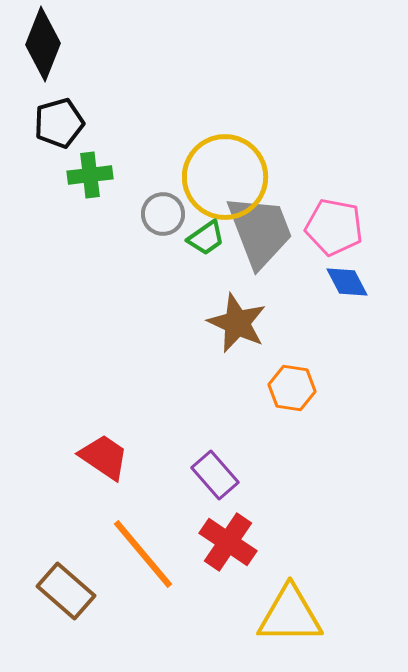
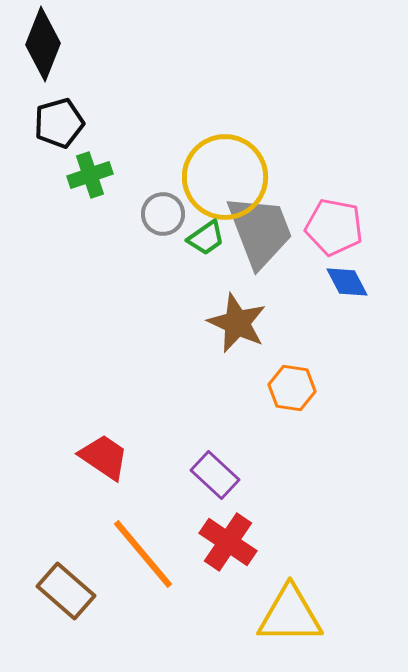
green cross: rotated 12 degrees counterclockwise
purple rectangle: rotated 6 degrees counterclockwise
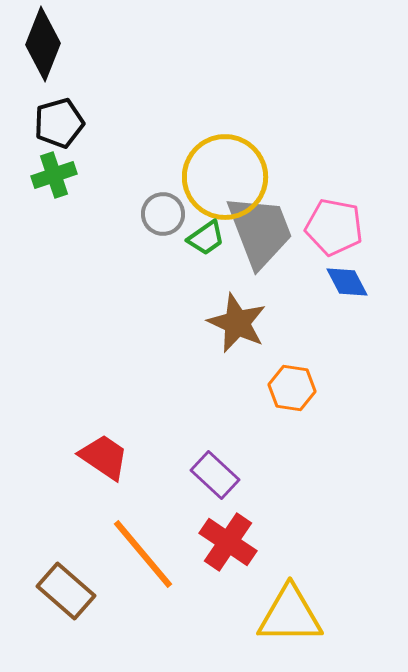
green cross: moved 36 px left
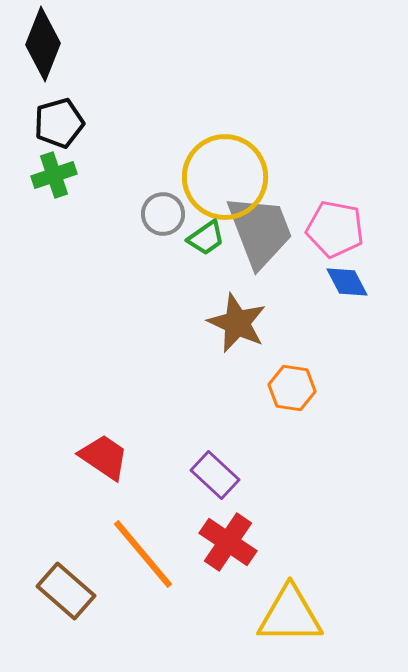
pink pentagon: moved 1 px right, 2 px down
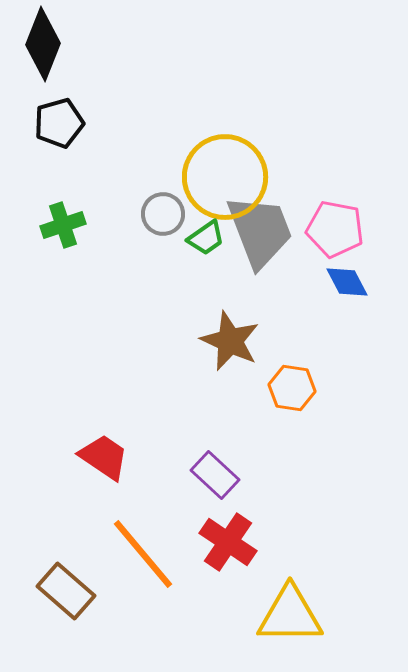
green cross: moved 9 px right, 50 px down
brown star: moved 7 px left, 18 px down
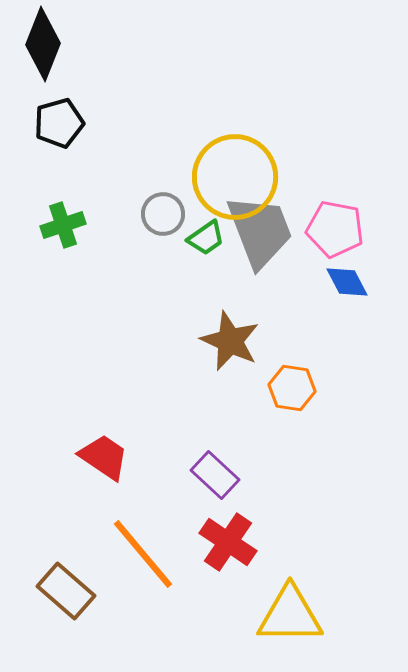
yellow circle: moved 10 px right
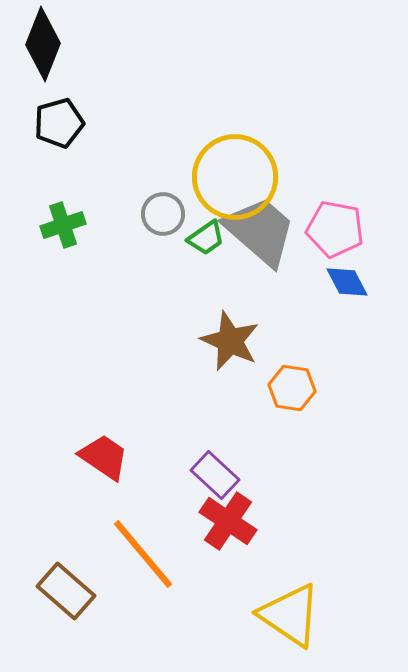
gray trapezoid: rotated 28 degrees counterclockwise
red cross: moved 21 px up
yellow triangle: rotated 34 degrees clockwise
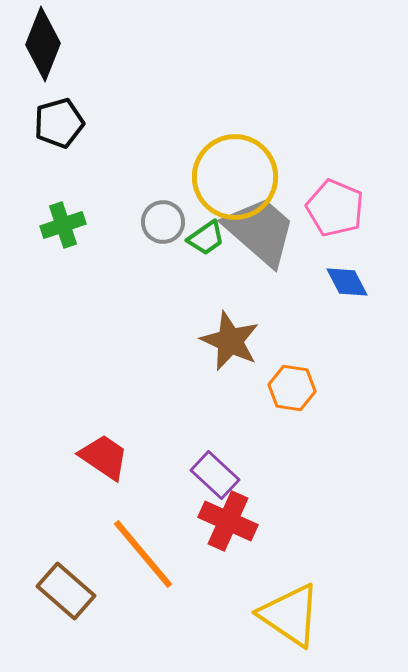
gray circle: moved 8 px down
pink pentagon: moved 21 px up; rotated 12 degrees clockwise
red cross: rotated 10 degrees counterclockwise
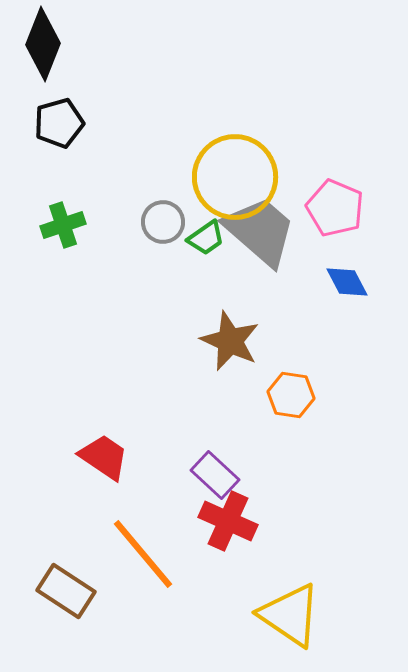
orange hexagon: moved 1 px left, 7 px down
brown rectangle: rotated 8 degrees counterclockwise
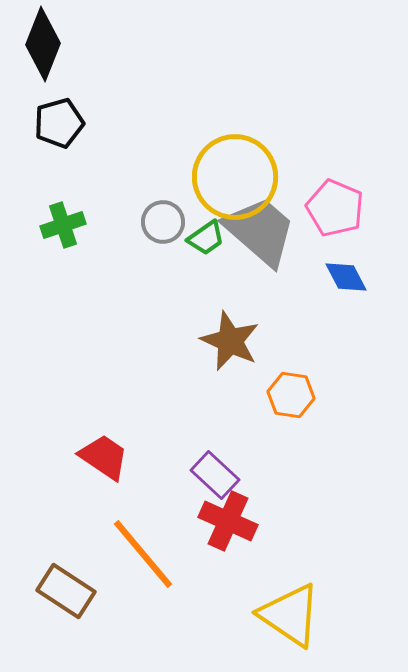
blue diamond: moved 1 px left, 5 px up
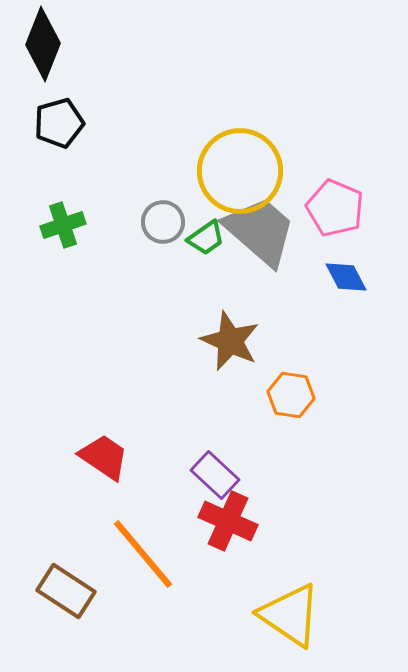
yellow circle: moved 5 px right, 6 px up
